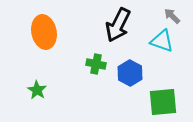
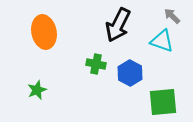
green star: rotated 18 degrees clockwise
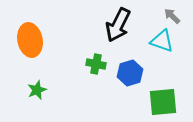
orange ellipse: moved 14 px left, 8 px down
blue hexagon: rotated 15 degrees clockwise
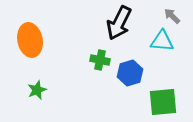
black arrow: moved 1 px right, 2 px up
cyan triangle: rotated 15 degrees counterclockwise
green cross: moved 4 px right, 4 px up
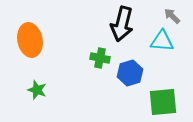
black arrow: moved 3 px right, 1 px down; rotated 12 degrees counterclockwise
green cross: moved 2 px up
green star: rotated 30 degrees counterclockwise
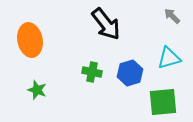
black arrow: moved 16 px left; rotated 52 degrees counterclockwise
cyan triangle: moved 7 px right, 17 px down; rotated 20 degrees counterclockwise
green cross: moved 8 px left, 14 px down
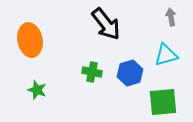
gray arrow: moved 1 px left, 1 px down; rotated 36 degrees clockwise
cyan triangle: moved 3 px left, 3 px up
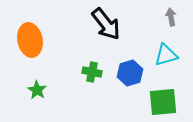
green star: rotated 12 degrees clockwise
